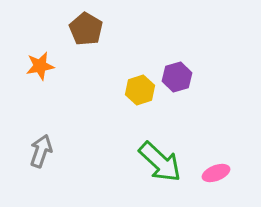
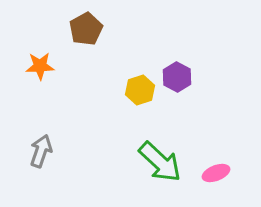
brown pentagon: rotated 12 degrees clockwise
orange star: rotated 8 degrees clockwise
purple hexagon: rotated 16 degrees counterclockwise
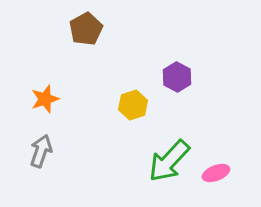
orange star: moved 5 px right, 33 px down; rotated 16 degrees counterclockwise
yellow hexagon: moved 7 px left, 15 px down
green arrow: moved 9 px right, 1 px up; rotated 90 degrees clockwise
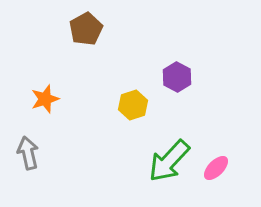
gray arrow: moved 13 px left, 2 px down; rotated 32 degrees counterclockwise
pink ellipse: moved 5 px up; rotated 24 degrees counterclockwise
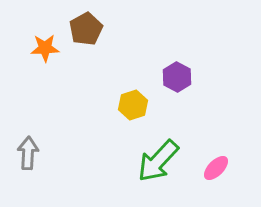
orange star: moved 51 px up; rotated 16 degrees clockwise
gray arrow: rotated 16 degrees clockwise
green arrow: moved 11 px left
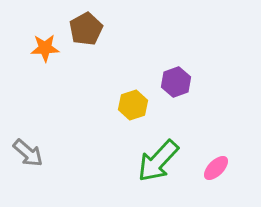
purple hexagon: moved 1 px left, 5 px down; rotated 12 degrees clockwise
gray arrow: rotated 128 degrees clockwise
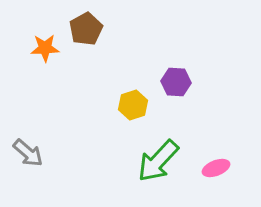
purple hexagon: rotated 24 degrees clockwise
pink ellipse: rotated 24 degrees clockwise
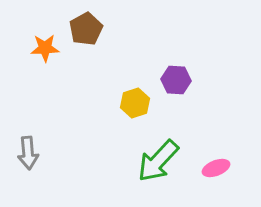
purple hexagon: moved 2 px up
yellow hexagon: moved 2 px right, 2 px up
gray arrow: rotated 44 degrees clockwise
